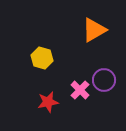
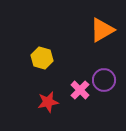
orange triangle: moved 8 px right
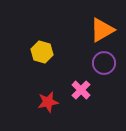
yellow hexagon: moved 6 px up
purple circle: moved 17 px up
pink cross: moved 1 px right
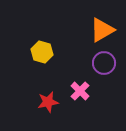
pink cross: moved 1 px left, 1 px down
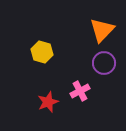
orange triangle: rotated 16 degrees counterclockwise
pink cross: rotated 18 degrees clockwise
red star: rotated 10 degrees counterclockwise
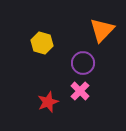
yellow hexagon: moved 9 px up
purple circle: moved 21 px left
pink cross: rotated 18 degrees counterclockwise
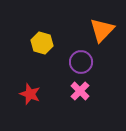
purple circle: moved 2 px left, 1 px up
red star: moved 18 px left, 8 px up; rotated 30 degrees counterclockwise
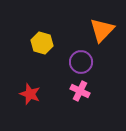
pink cross: rotated 18 degrees counterclockwise
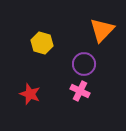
purple circle: moved 3 px right, 2 px down
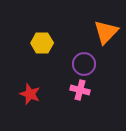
orange triangle: moved 4 px right, 2 px down
yellow hexagon: rotated 15 degrees counterclockwise
pink cross: moved 1 px up; rotated 12 degrees counterclockwise
